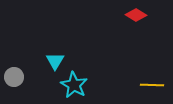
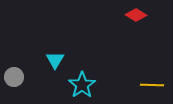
cyan triangle: moved 1 px up
cyan star: moved 8 px right; rotated 8 degrees clockwise
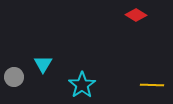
cyan triangle: moved 12 px left, 4 px down
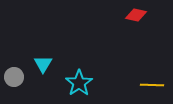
red diamond: rotated 20 degrees counterclockwise
cyan star: moved 3 px left, 2 px up
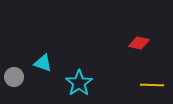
red diamond: moved 3 px right, 28 px down
cyan triangle: moved 1 px up; rotated 42 degrees counterclockwise
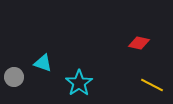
yellow line: rotated 25 degrees clockwise
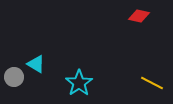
red diamond: moved 27 px up
cyan triangle: moved 7 px left, 1 px down; rotated 12 degrees clockwise
yellow line: moved 2 px up
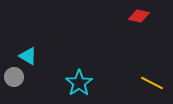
cyan triangle: moved 8 px left, 8 px up
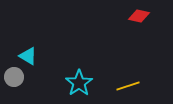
yellow line: moved 24 px left, 3 px down; rotated 45 degrees counterclockwise
